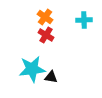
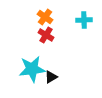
black triangle: rotated 40 degrees counterclockwise
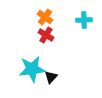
black triangle: rotated 16 degrees counterclockwise
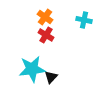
cyan cross: rotated 14 degrees clockwise
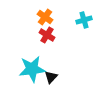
cyan cross: rotated 28 degrees counterclockwise
red cross: moved 1 px right
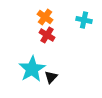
cyan cross: rotated 28 degrees clockwise
cyan star: rotated 24 degrees counterclockwise
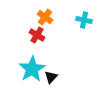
red cross: moved 10 px left
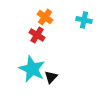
cyan star: rotated 16 degrees counterclockwise
